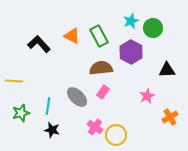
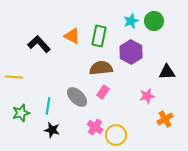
green circle: moved 1 px right, 7 px up
green rectangle: rotated 40 degrees clockwise
black triangle: moved 2 px down
yellow line: moved 4 px up
pink star: rotated 14 degrees clockwise
orange cross: moved 5 px left, 2 px down
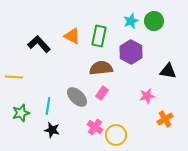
black triangle: moved 1 px right, 1 px up; rotated 12 degrees clockwise
pink rectangle: moved 1 px left, 1 px down
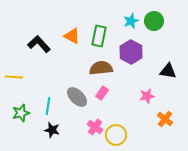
orange cross: rotated 21 degrees counterclockwise
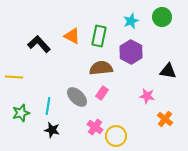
green circle: moved 8 px right, 4 px up
pink star: rotated 21 degrees clockwise
yellow circle: moved 1 px down
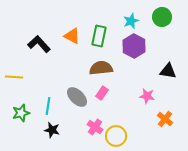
purple hexagon: moved 3 px right, 6 px up
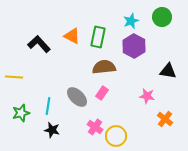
green rectangle: moved 1 px left, 1 px down
brown semicircle: moved 3 px right, 1 px up
